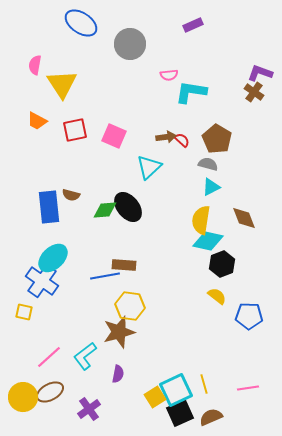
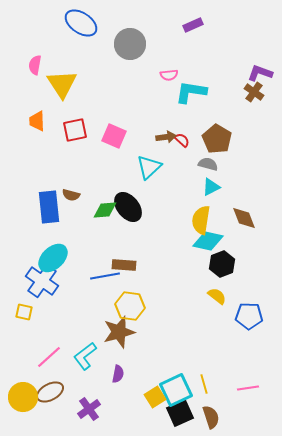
orange trapezoid at (37, 121): rotated 60 degrees clockwise
brown semicircle at (211, 417): rotated 95 degrees clockwise
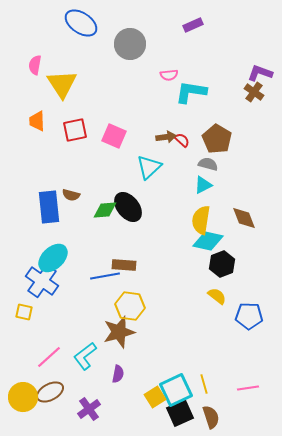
cyan triangle at (211, 187): moved 8 px left, 2 px up
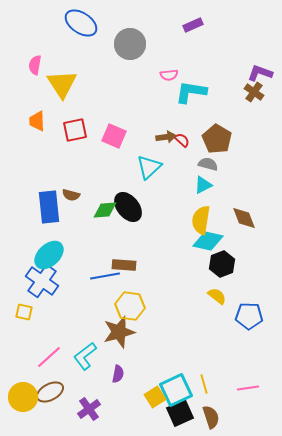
cyan ellipse at (53, 258): moved 4 px left, 3 px up
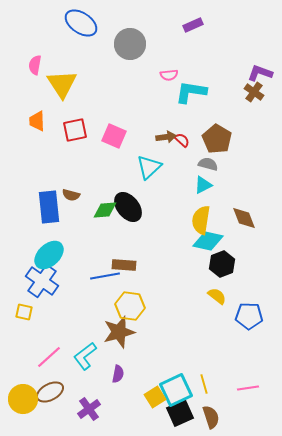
yellow circle at (23, 397): moved 2 px down
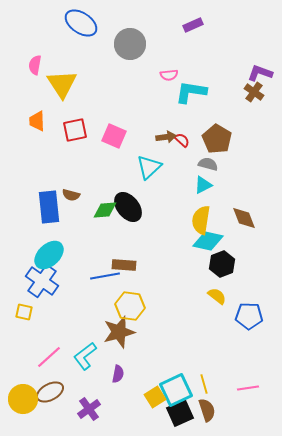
brown semicircle at (211, 417): moved 4 px left, 7 px up
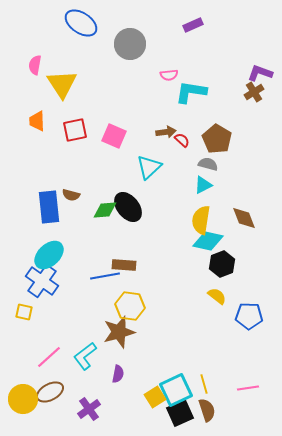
brown cross at (254, 92): rotated 24 degrees clockwise
brown arrow at (166, 137): moved 5 px up
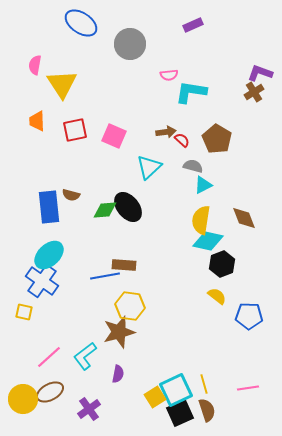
gray semicircle at (208, 164): moved 15 px left, 2 px down
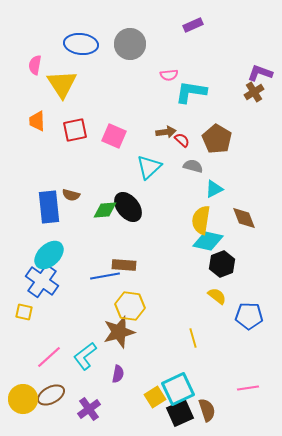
blue ellipse at (81, 23): moved 21 px down; rotated 28 degrees counterclockwise
cyan triangle at (203, 185): moved 11 px right, 4 px down
yellow line at (204, 384): moved 11 px left, 46 px up
cyan square at (176, 390): moved 2 px right, 1 px up
brown ellipse at (50, 392): moved 1 px right, 3 px down
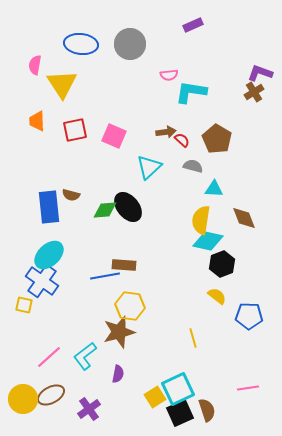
cyan triangle at (214, 189): rotated 30 degrees clockwise
yellow square at (24, 312): moved 7 px up
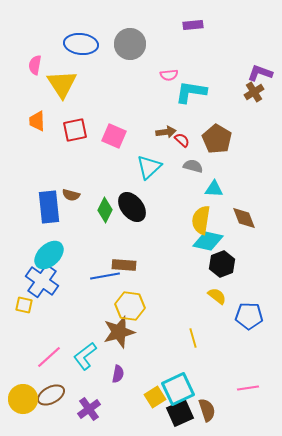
purple rectangle at (193, 25): rotated 18 degrees clockwise
black ellipse at (128, 207): moved 4 px right
green diamond at (105, 210): rotated 60 degrees counterclockwise
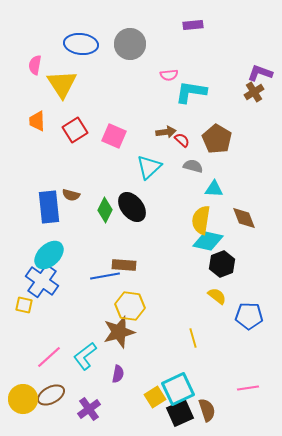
red square at (75, 130): rotated 20 degrees counterclockwise
